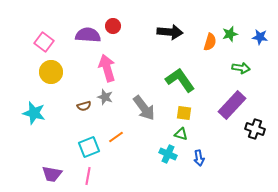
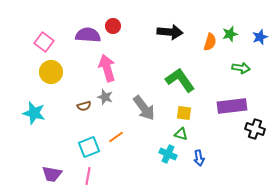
blue star: rotated 28 degrees counterclockwise
purple rectangle: moved 1 px down; rotated 40 degrees clockwise
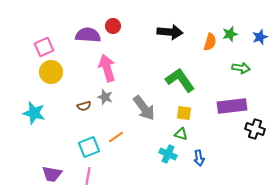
pink square: moved 5 px down; rotated 30 degrees clockwise
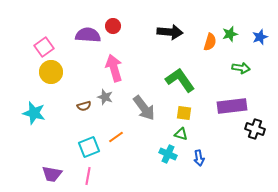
pink square: rotated 12 degrees counterclockwise
pink arrow: moved 7 px right
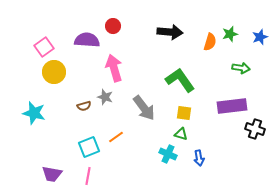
purple semicircle: moved 1 px left, 5 px down
yellow circle: moved 3 px right
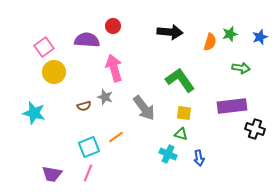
pink line: moved 3 px up; rotated 12 degrees clockwise
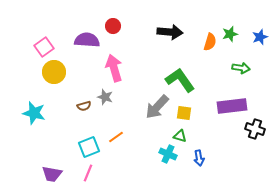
gray arrow: moved 13 px right, 1 px up; rotated 80 degrees clockwise
green triangle: moved 1 px left, 2 px down
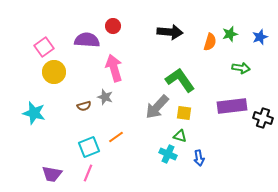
black cross: moved 8 px right, 11 px up
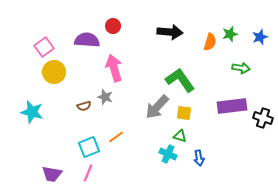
cyan star: moved 2 px left, 1 px up
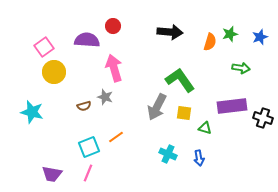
gray arrow: rotated 16 degrees counterclockwise
green triangle: moved 25 px right, 8 px up
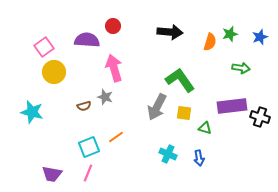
black cross: moved 3 px left, 1 px up
